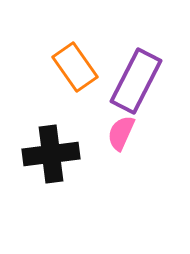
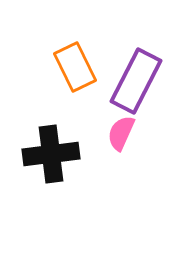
orange rectangle: rotated 9 degrees clockwise
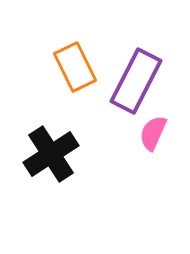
pink semicircle: moved 32 px right
black cross: rotated 26 degrees counterclockwise
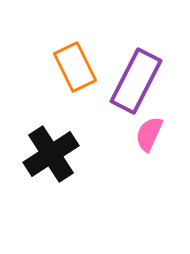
pink semicircle: moved 4 px left, 1 px down
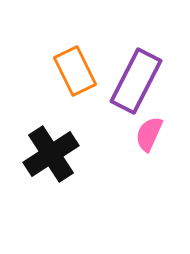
orange rectangle: moved 4 px down
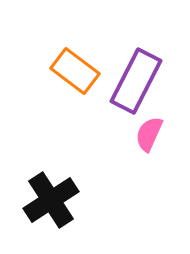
orange rectangle: rotated 27 degrees counterclockwise
black cross: moved 46 px down
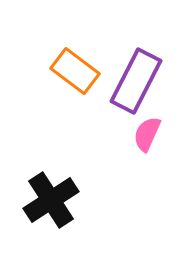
pink semicircle: moved 2 px left
